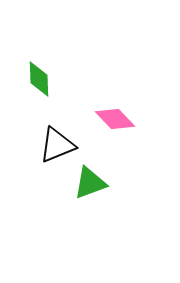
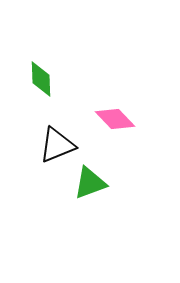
green diamond: moved 2 px right
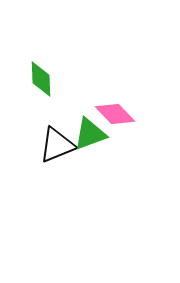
pink diamond: moved 5 px up
green triangle: moved 49 px up
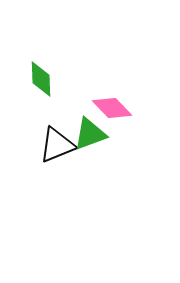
pink diamond: moved 3 px left, 6 px up
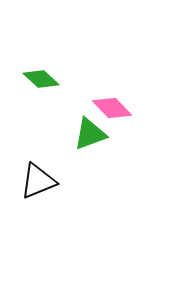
green diamond: rotated 45 degrees counterclockwise
black triangle: moved 19 px left, 36 px down
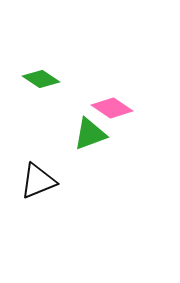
green diamond: rotated 9 degrees counterclockwise
pink diamond: rotated 12 degrees counterclockwise
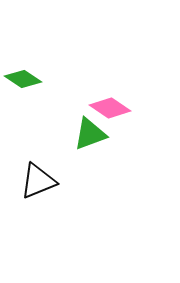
green diamond: moved 18 px left
pink diamond: moved 2 px left
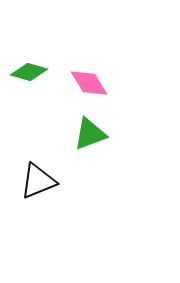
green diamond: moved 6 px right, 7 px up; rotated 18 degrees counterclockwise
pink diamond: moved 21 px left, 25 px up; rotated 24 degrees clockwise
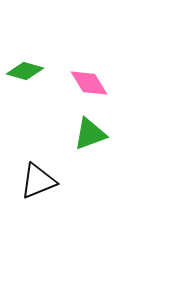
green diamond: moved 4 px left, 1 px up
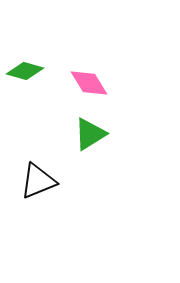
green triangle: rotated 12 degrees counterclockwise
